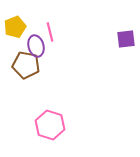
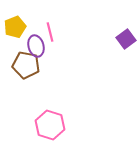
purple square: rotated 30 degrees counterclockwise
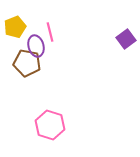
brown pentagon: moved 1 px right, 2 px up
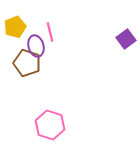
brown pentagon: rotated 8 degrees clockwise
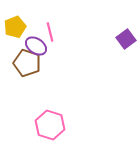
purple ellipse: rotated 40 degrees counterclockwise
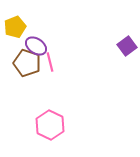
pink line: moved 30 px down
purple square: moved 1 px right, 7 px down
pink hexagon: rotated 8 degrees clockwise
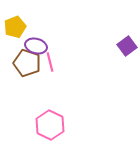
purple ellipse: rotated 20 degrees counterclockwise
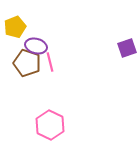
purple square: moved 2 px down; rotated 18 degrees clockwise
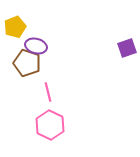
pink line: moved 2 px left, 30 px down
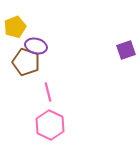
purple square: moved 1 px left, 2 px down
brown pentagon: moved 1 px left, 1 px up
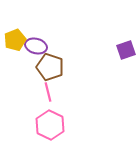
yellow pentagon: moved 13 px down
brown pentagon: moved 24 px right, 5 px down
